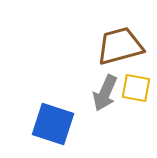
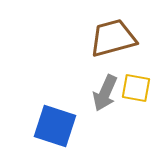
brown trapezoid: moved 7 px left, 8 px up
blue square: moved 2 px right, 2 px down
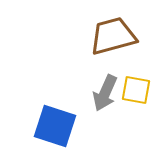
brown trapezoid: moved 2 px up
yellow square: moved 2 px down
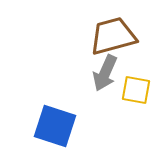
gray arrow: moved 20 px up
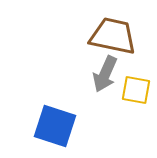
brown trapezoid: rotated 27 degrees clockwise
gray arrow: moved 1 px down
